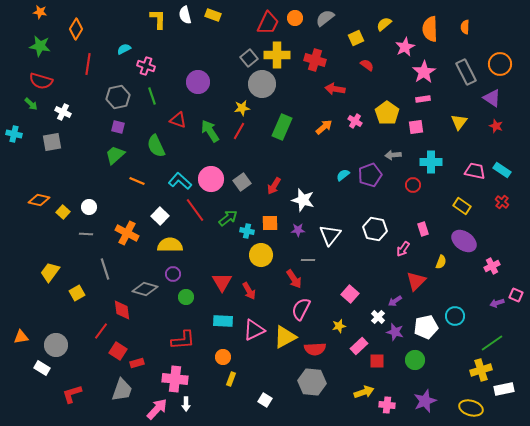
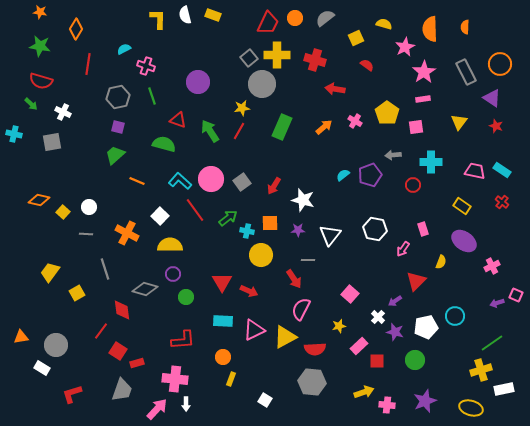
yellow semicircle at (384, 24): rotated 56 degrees clockwise
green semicircle at (156, 146): moved 8 px right, 2 px up; rotated 130 degrees clockwise
red arrow at (249, 291): rotated 36 degrees counterclockwise
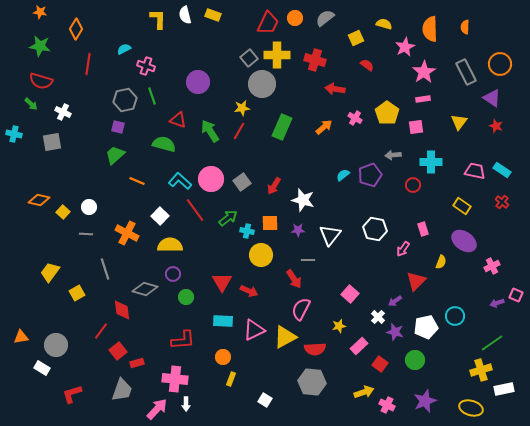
gray hexagon at (118, 97): moved 7 px right, 3 px down
pink cross at (355, 121): moved 3 px up
red square at (118, 351): rotated 18 degrees clockwise
red square at (377, 361): moved 3 px right, 3 px down; rotated 35 degrees clockwise
pink cross at (387, 405): rotated 21 degrees clockwise
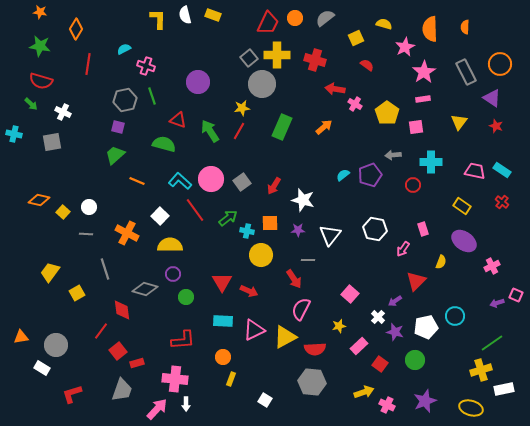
pink cross at (355, 118): moved 14 px up
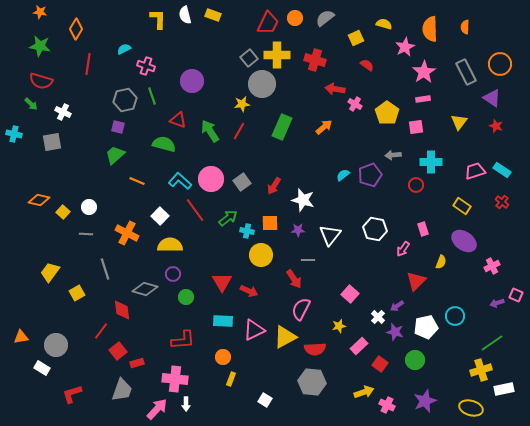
purple circle at (198, 82): moved 6 px left, 1 px up
yellow star at (242, 108): moved 4 px up
pink trapezoid at (475, 171): rotated 30 degrees counterclockwise
red circle at (413, 185): moved 3 px right
purple arrow at (395, 301): moved 2 px right, 5 px down
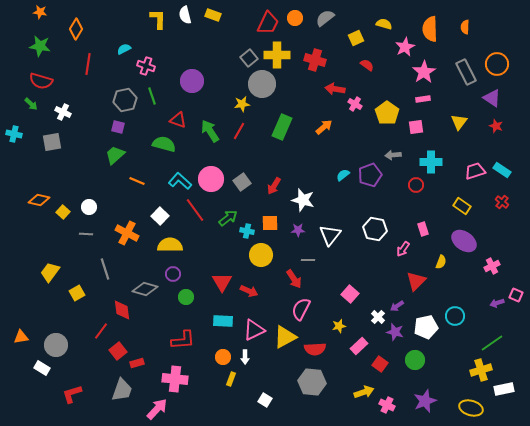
orange circle at (500, 64): moved 3 px left
white arrow at (186, 404): moved 59 px right, 47 px up
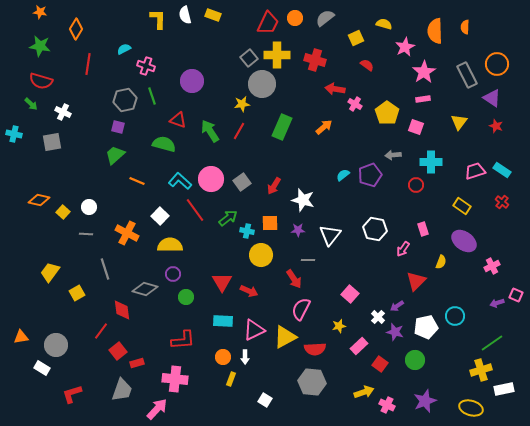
orange semicircle at (430, 29): moved 5 px right, 2 px down
gray rectangle at (466, 72): moved 1 px right, 3 px down
pink square at (416, 127): rotated 28 degrees clockwise
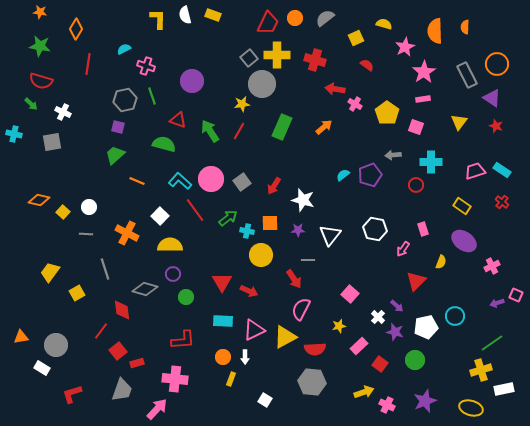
purple arrow at (397, 306): rotated 104 degrees counterclockwise
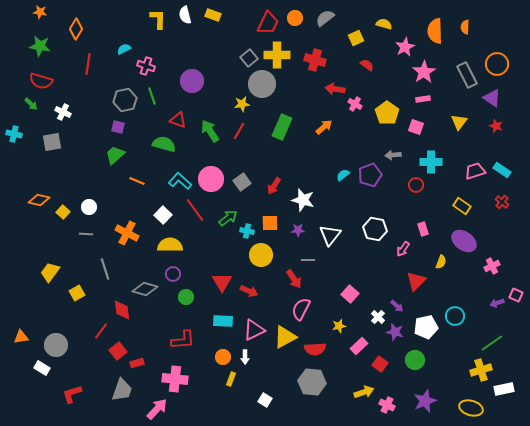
white square at (160, 216): moved 3 px right, 1 px up
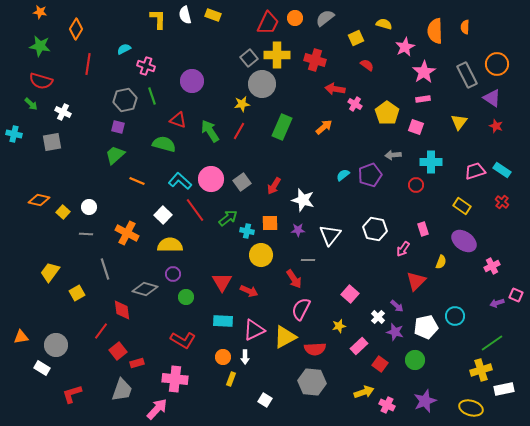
red L-shape at (183, 340): rotated 35 degrees clockwise
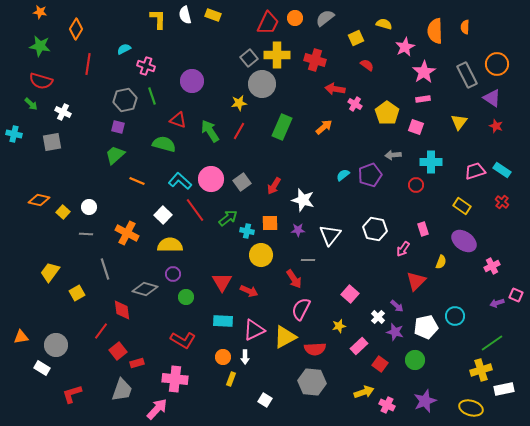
yellow star at (242, 104): moved 3 px left, 1 px up
